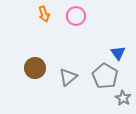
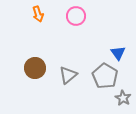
orange arrow: moved 6 px left
gray triangle: moved 2 px up
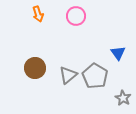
gray pentagon: moved 10 px left
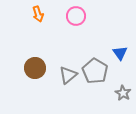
blue triangle: moved 2 px right
gray pentagon: moved 5 px up
gray star: moved 5 px up
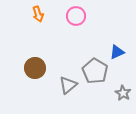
blue triangle: moved 3 px left, 1 px up; rotated 42 degrees clockwise
gray triangle: moved 10 px down
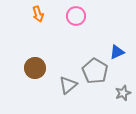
gray star: rotated 21 degrees clockwise
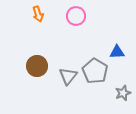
blue triangle: rotated 21 degrees clockwise
brown circle: moved 2 px right, 2 px up
gray triangle: moved 9 px up; rotated 12 degrees counterclockwise
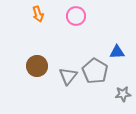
gray star: moved 1 px down; rotated 14 degrees clockwise
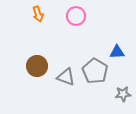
gray triangle: moved 2 px left, 1 px down; rotated 48 degrees counterclockwise
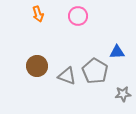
pink circle: moved 2 px right
gray triangle: moved 1 px right, 1 px up
